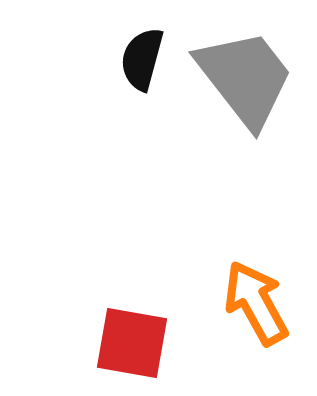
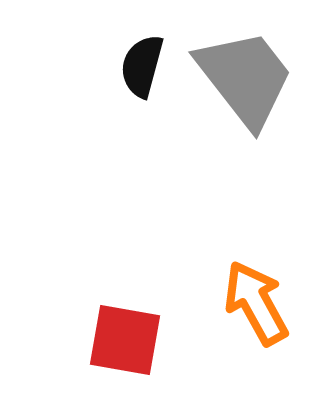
black semicircle: moved 7 px down
red square: moved 7 px left, 3 px up
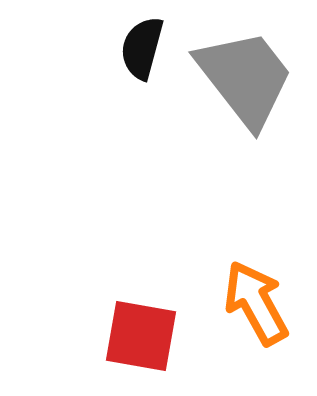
black semicircle: moved 18 px up
red square: moved 16 px right, 4 px up
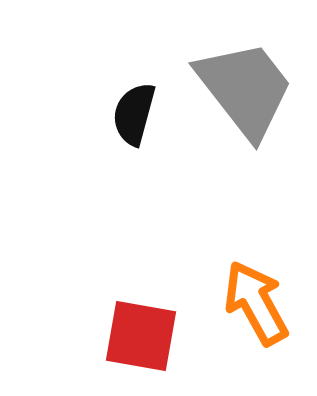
black semicircle: moved 8 px left, 66 px down
gray trapezoid: moved 11 px down
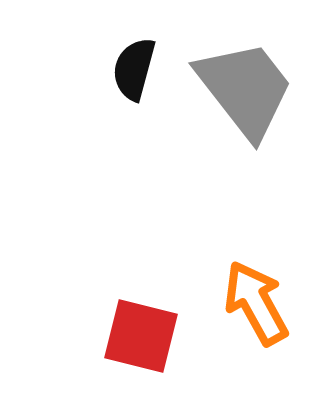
black semicircle: moved 45 px up
red square: rotated 4 degrees clockwise
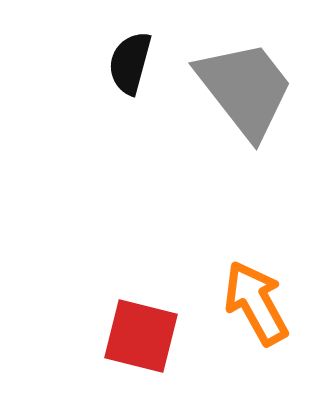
black semicircle: moved 4 px left, 6 px up
